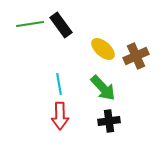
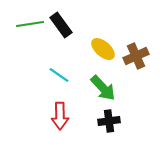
cyan line: moved 9 px up; rotated 45 degrees counterclockwise
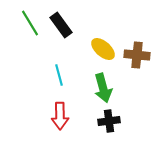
green line: moved 1 px up; rotated 68 degrees clockwise
brown cross: moved 1 px right, 1 px up; rotated 30 degrees clockwise
cyan line: rotated 40 degrees clockwise
green arrow: rotated 28 degrees clockwise
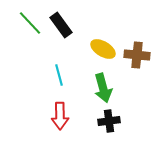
green line: rotated 12 degrees counterclockwise
yellow ellipse: rotated 10 degrees counterclockwise
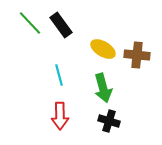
black cross: rotated 25 degrees clockwise
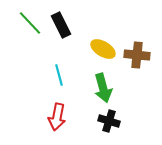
black rectangle: rotated 10 degrees clockwise
red arrow: moved 3 px left, 1 px down; rotated 12 degrees clockwise
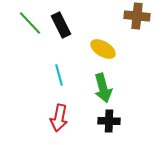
brown cross: moved 39 px up
red arrow: moved 2 px right, 1 px down
black cross: rotated 15 degrees counterclockwise
